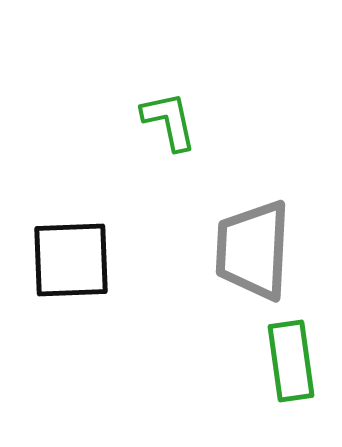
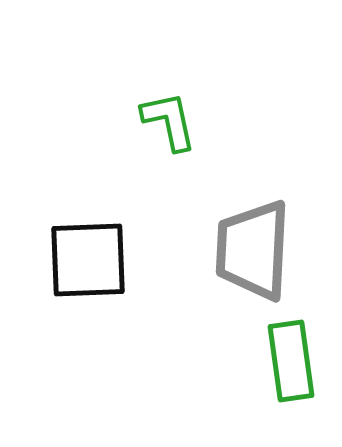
black square: moved 17 px right
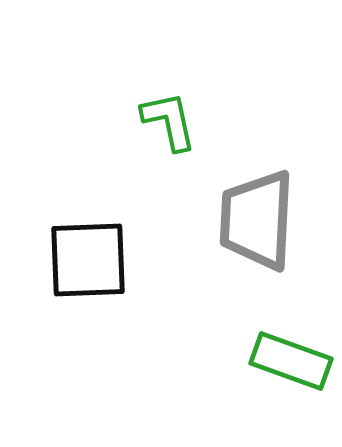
gray trapezoid: moved 4 px right, 30 px up
green rectangle: rotated 62 degrees counterclockwise
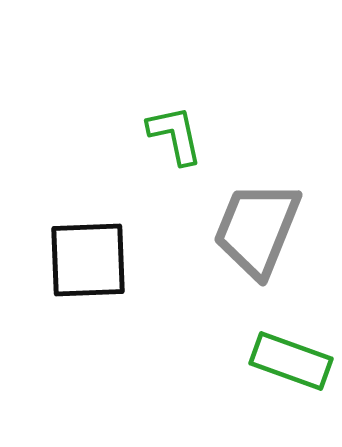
green L-shape: moved 6 px right, 14 px down
gray trapezoid: moved 9 px down; rotated 19 degrees clockwise
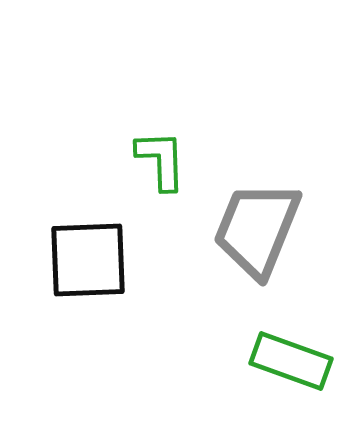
green L-shape: moved 14 px left, 25 px down; rotated 10 degrees clockwise
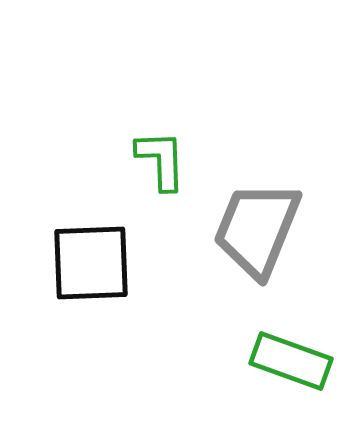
black square: moved 3 px right, 3 px down
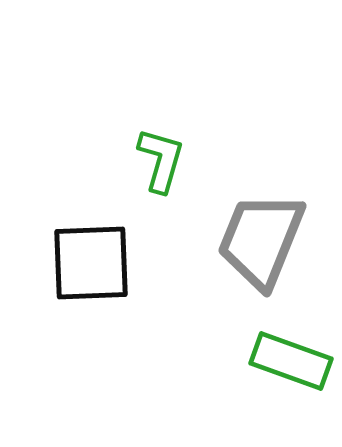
green L-shape: rotated 18 degrees clockwise
gray trapezoid: moved 4 px right, 11 px down
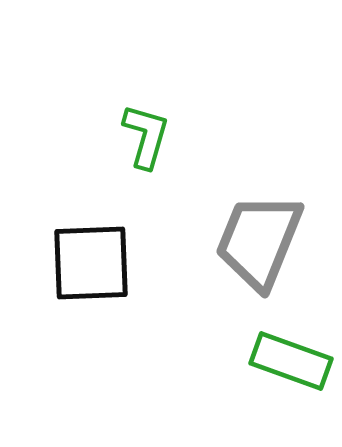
green L-shape: moved 15 px left, 24 px up
gray trapezoid: moved 2 px left, 1 px down
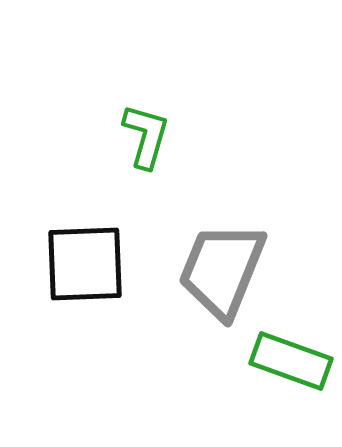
gray trapezoid: moved 37 px left, 29 px down
black square: moved 6 px left, 1 px down
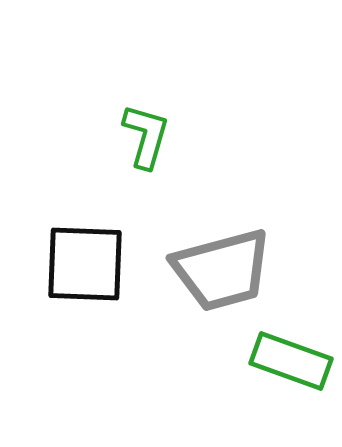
black square: rotated 4 degrees clockwise
gray trapezoid: rotated 127 degrees counterclockwise
